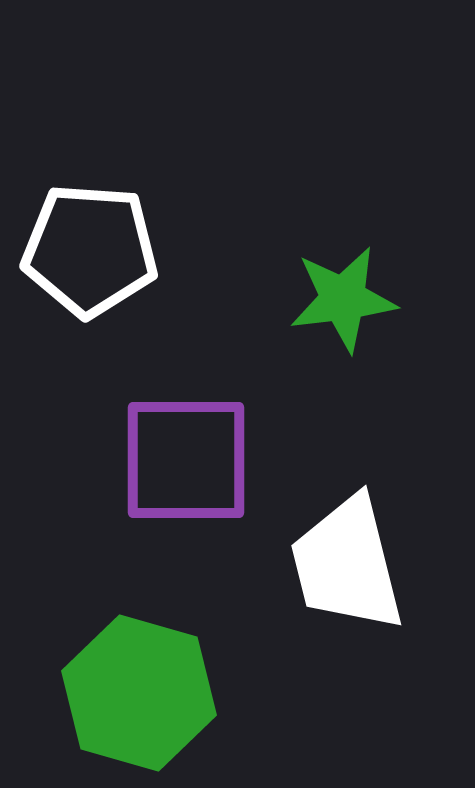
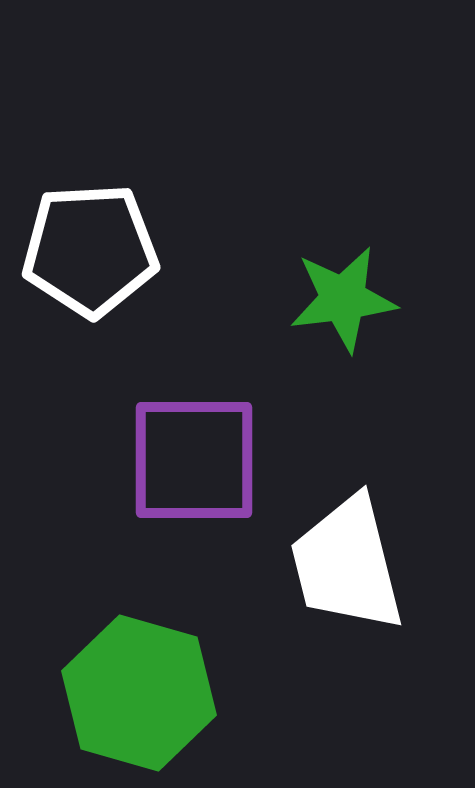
white pentagon: rotated 7 degrees counterclockwise
purple square: moved 8 px right
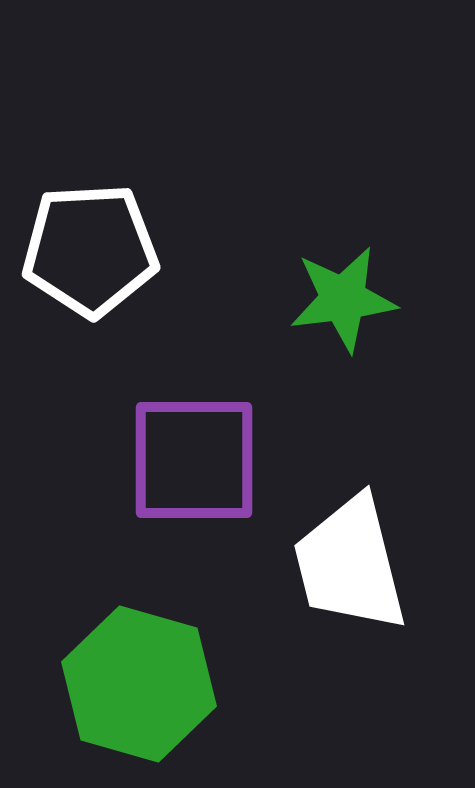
white trapezoid: moved 3 px right
green hexagon: moved 9 px up
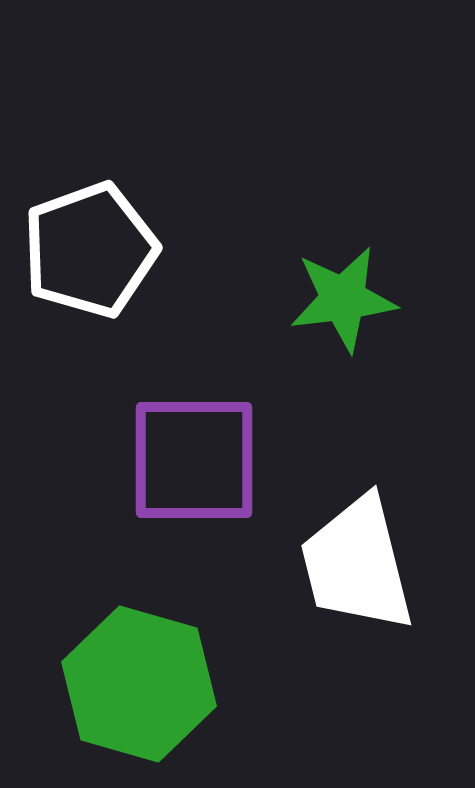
white pentagon: rotated 17 degrees counterclockwise
white trapezoid: moved 7 px right
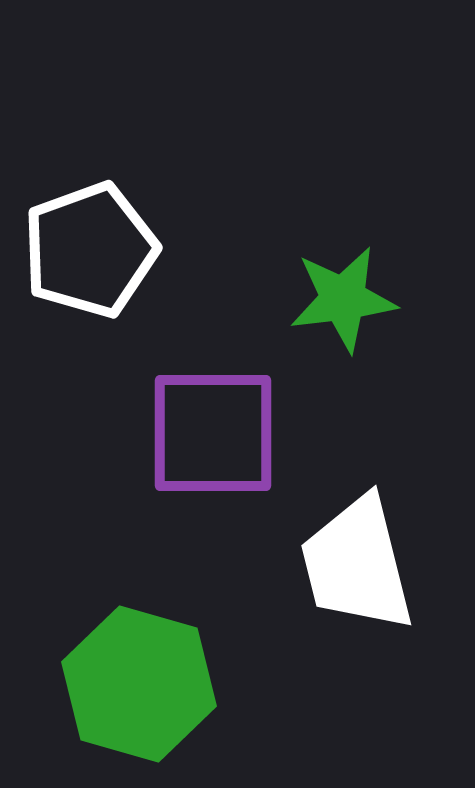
purple square: moved 19 px right, 27 px up
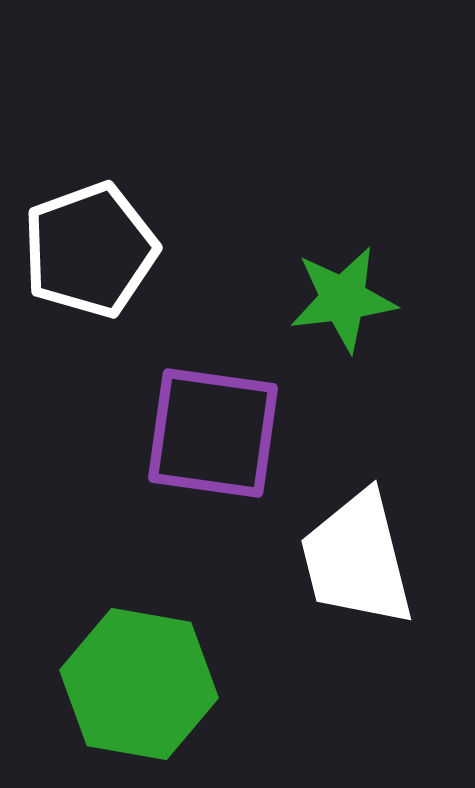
purple square: rotated 8 degrees clockwise
white trapezoid: moved 5 px up
green hexagon: rotated 6 degrees counterclockwise
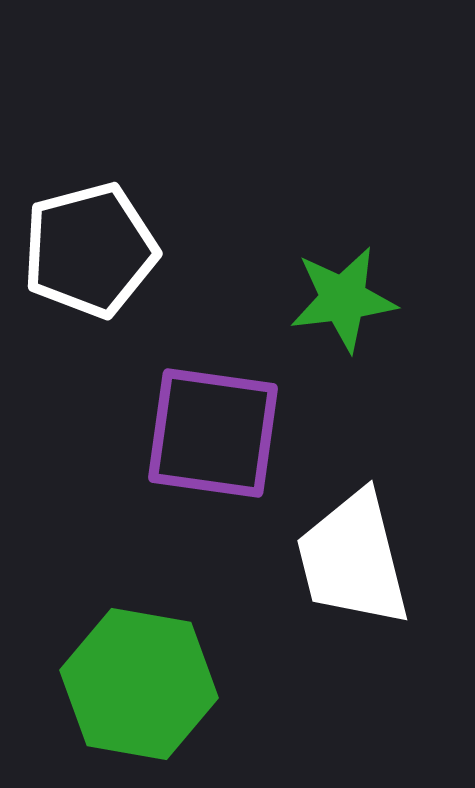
white pentagon: rotated 5 degrees clockwise
white trapezoid: moved 4 px left
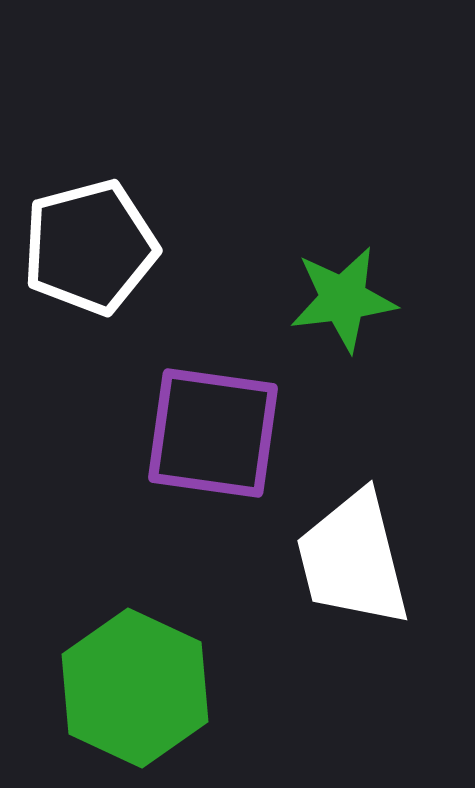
white pentagon: moved 3 px up
green hexagon: moved 4 px left, 4 px down; rotated 15 degrees clockwise
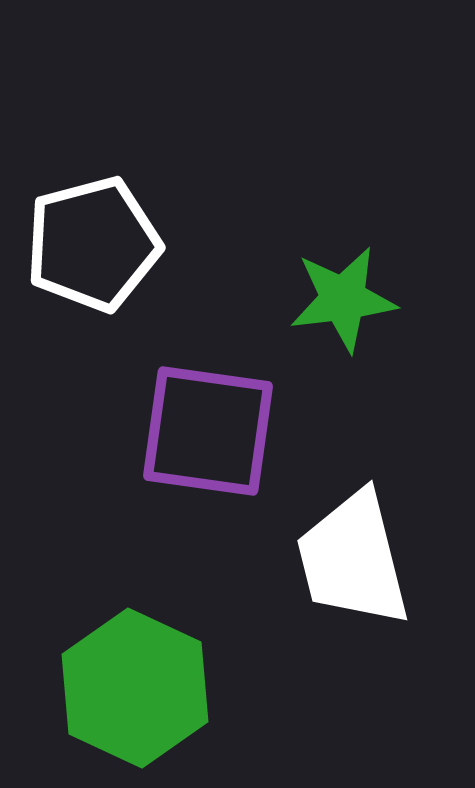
white pentagon: moved 3 px right, 3 px up
purple square: moved 5 px left, 2 px up
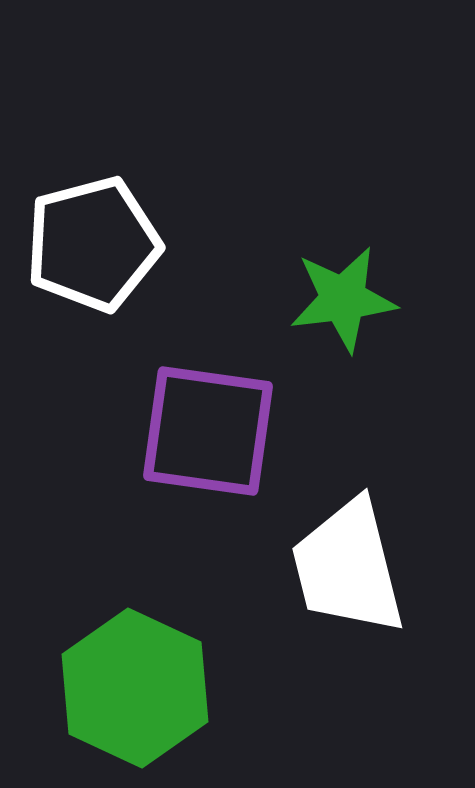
white trapezoid: moved 5 px left, 8 px down
